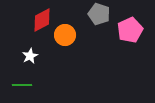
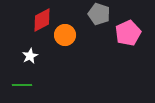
pink pentagon: moved 2 px left, 3 px down
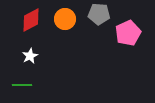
gray pentagon: rotated 15 degrees counterclockwise
red diamond: moved 11 px left
orange circle: moved 16 px up
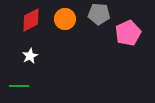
green line: moved 3 px left, 1 px down
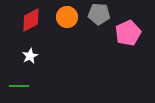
orange circle: moved 2 px right, 2 px up
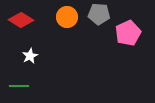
red diamond: moved 10 px left; rotated 60 degrees clockwise
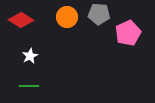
green line: moved 10 px right
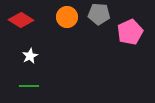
pink pentagon: moved 2 px right, 1 px up
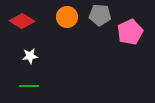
gray pentagon: moved 1 px right, 1 px down
red diamond: moved 1 px right, 1 px down
white star: rotated 21 degrees clockwise
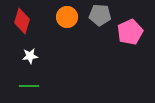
red diamond: rotated 75 degrees clockwise
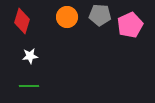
pink pentagon: moved 7 px up
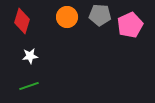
green line: rotated 18 degrees counterclockwise
